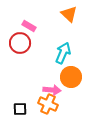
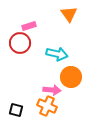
orange triangle: rotated 12 degrees clockwise
pink rectangle: rotated 48 degrees counterclockwise
cyan arrow: moved 6 px left, 1 px down; rotated 80 degrees clockwise
orange cross: moved 1 px left, 2 px down
black square: moved 4 px left, 1 px down; rotated 16 degrees clockwise
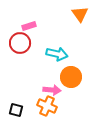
orange triangle: moved 11 px right
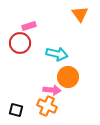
orange circle: moved 3 px left
